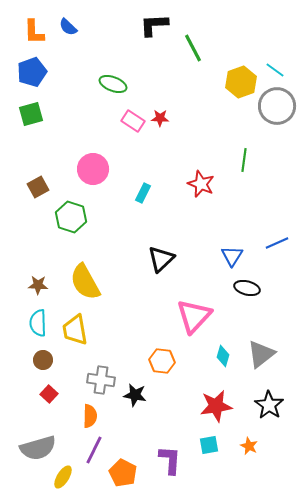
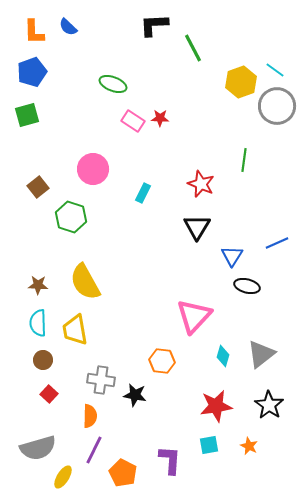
green square at (31, 114): moved 4 px left, 1 px down
brown square at (38, 187): rotated 10 degrees counterclockwise
black triangle at (161, 259): moved 36 px right, 32 px up; rotated 16 degrees counterclockwise
black ellipse at (247, 288): moved 2 px up
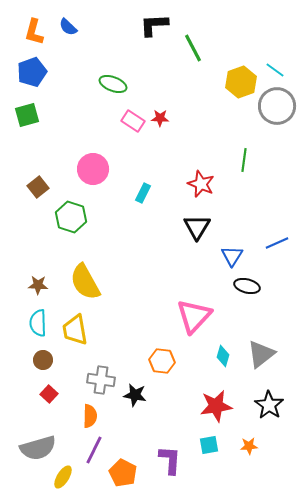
orange L-shape at (34, 32): rotated 16 degrees clockwise
orange star at (249, 446): rotated 30 degrees counterclockwise
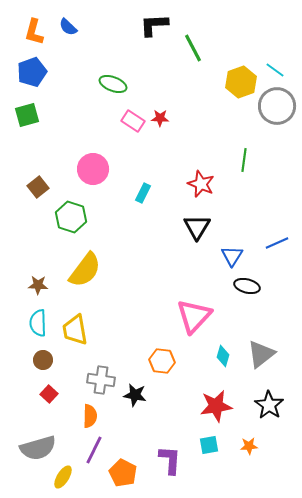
yellow semicircle at (85, 282): moved 12 px up; rotated 114 degrees counterclockwise
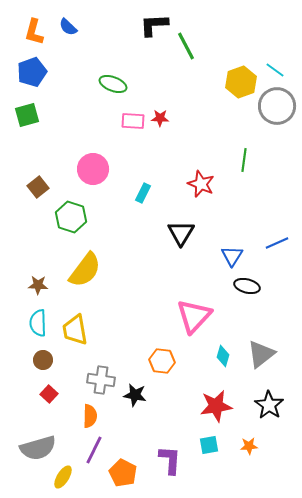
green line at (193, 48): moved 7 px left, 2 px up
pink rectangle at (133, 121): rotated 30 degrees counterclockwise
black triangle at (197, 227): moved 16 px left, 6 px down
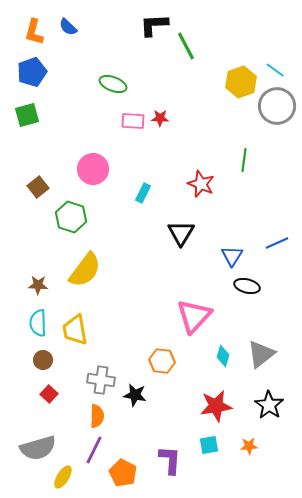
orange semicircle at (90, 416): moved 7 px right
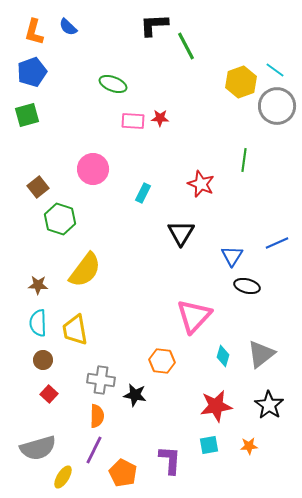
green hexagon at (71, 217): moved 11 px left, 2 px down
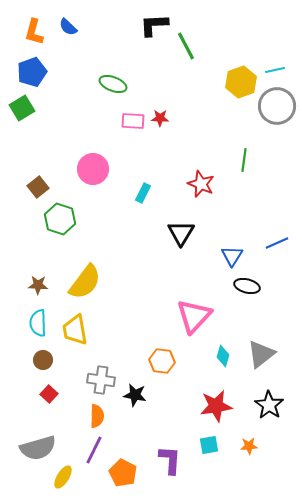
cyan line at (275, 70): rotated 48 degrees counterclockwise
green square at (27, 115): moved 5 px left, 7 px up; rotated 15 degrees counterclockwise
yellow semicircle at (85, 270): moved 12 px down
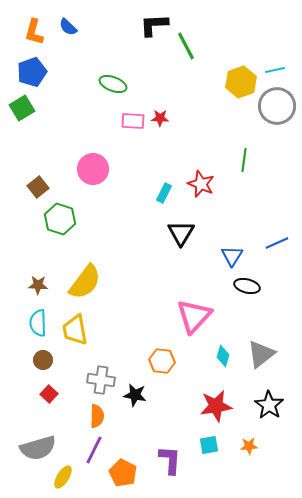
cyan rectangle at (143, 193): moved 21 px right
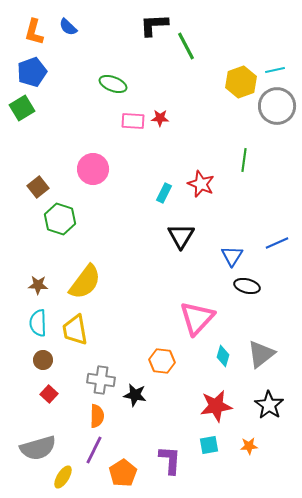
black triangle at (181, 233): moved 3 px down
pink triangle at (194, 316): moved 3 px right, 2 px down
orange pentagon at (123, 473): rotated 12 degrees clockwise
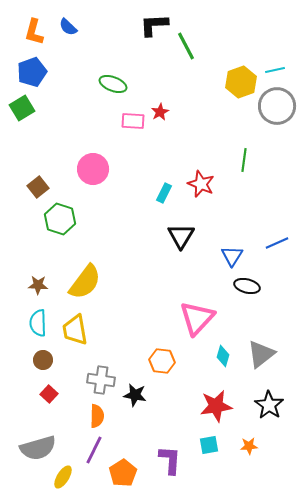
red star at (160, 118): moved 6 px up; rotated 30 degrees counterclockwise
